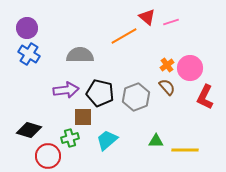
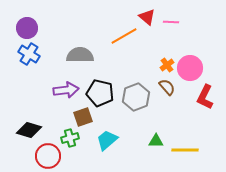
pink line: rotated 21 degrees clockwise
brown square: rotated 18 degrees counterclockwise
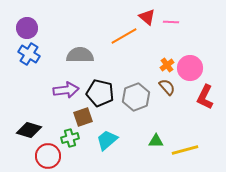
yellow line: rotated 16 degrees counterclockwise
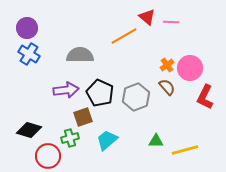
black pentagon: rotated 12 degrees clockwise
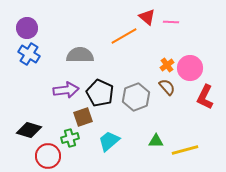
cyan trapezoid: moved 2 px right, 1 px down
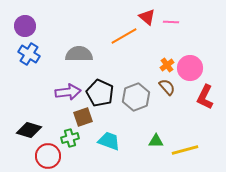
purple circle: moved 2 px left, 2 px up
gray semicircle: moved 1 px left, 1 px up
purple arrow: moved 2 px right, 2 px down
cyan trapezoid: rotated 60 degrees clockwise
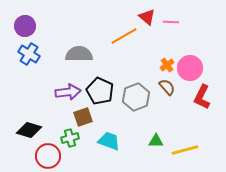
black pentagon: moved 2 px up
red L-shape: moved 3 px left
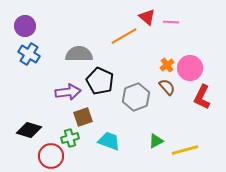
black pentagon: moved 10 px up
green triangle: rotated 28 degrees counterclockwise
red circle: moved 3 px right
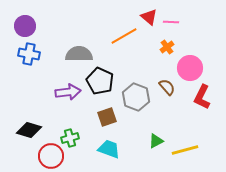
red triangle: moved 2 px right
blue cross: rotated 20 degrees counterclockwise
orange cross: moved 18 px up
gray hexagon: rotated 20 degrees counterclockwise
brown square: moved 24 px right
cyan trapezoid: moved 8 px down
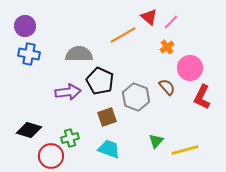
pink line: rotated 49 degrees counterclockwise
orange line: moved 1 px left, 1 px up
green triangle: rotated 21 degrees counterclockwise
